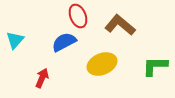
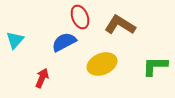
red ellipse: moved 2 px right, 1 px down
brown L-shape: rotated 8 degrees counterclockwise
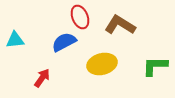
cyan triangle: rotated 42 degrees clockwise
yellow ellipse: rotated 8 degrees clockwise
red arrow: rotated 12 degrees clockwise
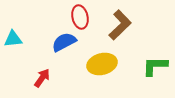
red ellipse: rotated 10 degrees clockwise
brown L-shape: rotated 104 degrees clockwise
cyan triangle: moved 2 px left, 1 px up
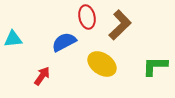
red ellipse: moved 7 px right
yellow ellipse: rotated 48 degrees clockwise
red arrow: moved 2 px up
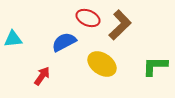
red ellipse: moved 1 px right, 1 px down; rotated 55 degrees counterclockwise
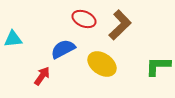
red ellipse: moved 4 px left, 1 px down
blue semicircle: moved 1 px left, 7 px down
green L-shape: moved 3 px right
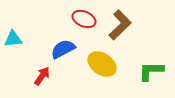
green L-shape: moved 7 px left, 5 px down
